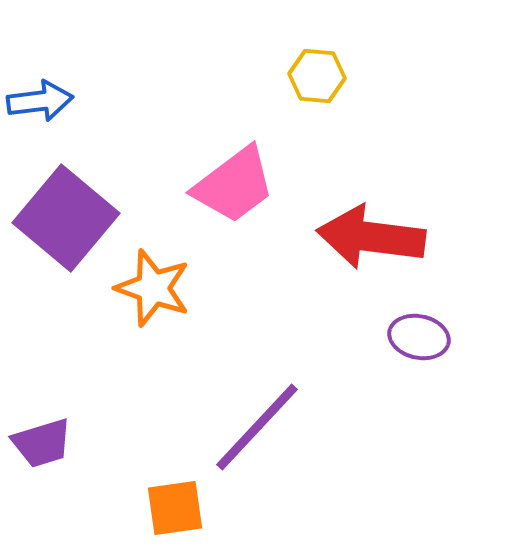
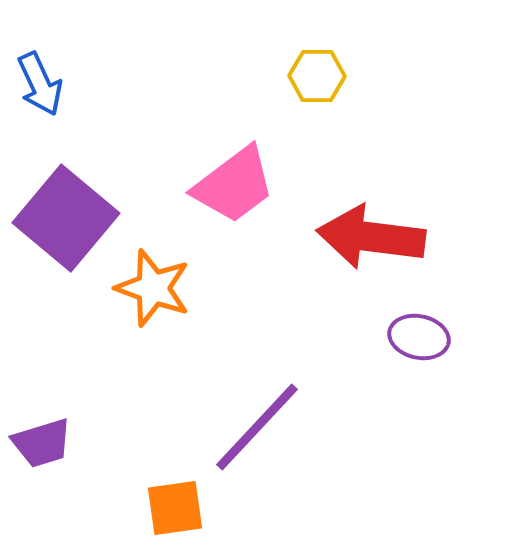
yellow hexagon: rotated 4 degrees counterclockwise
blue arrow: moved 17 px up; rotated 72 degrees clockwise
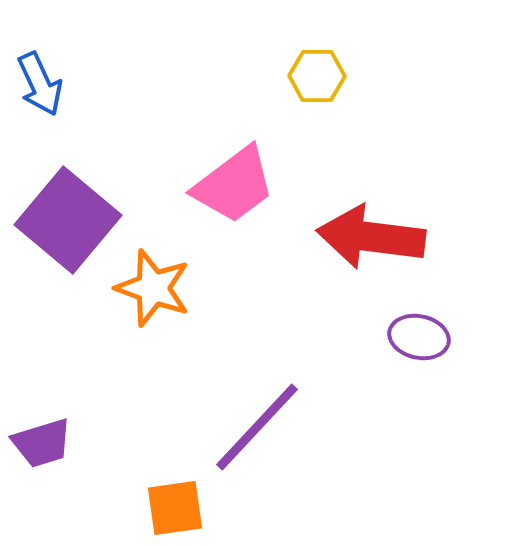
purple square: moved 2 px right, 2 px down
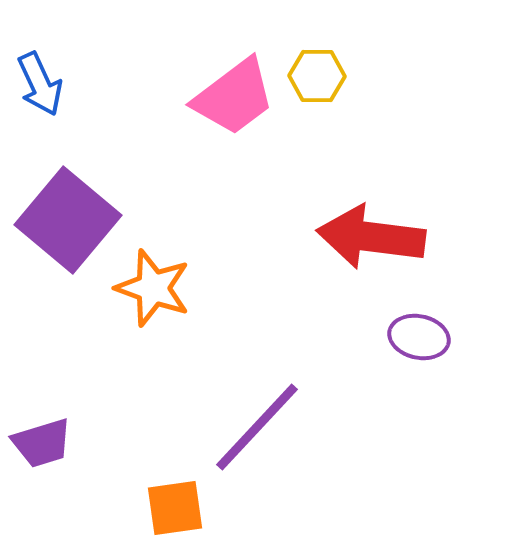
pink trapezoid: moved 88 px up
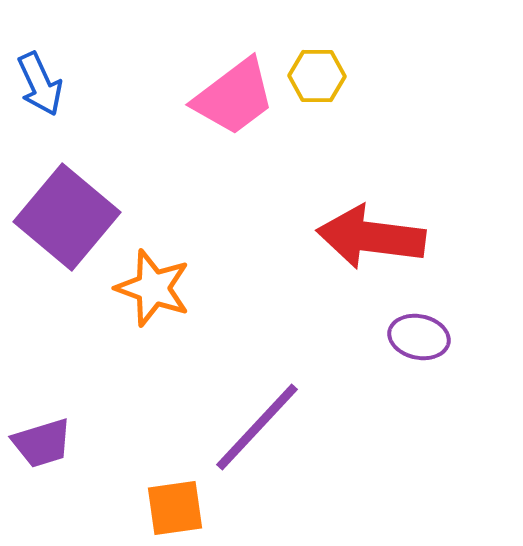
purple square: moved 1 px left, 3 px up
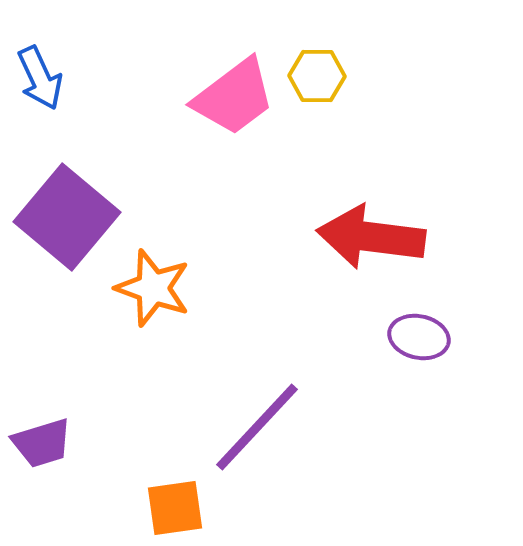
blue arrow: moved 6 px up
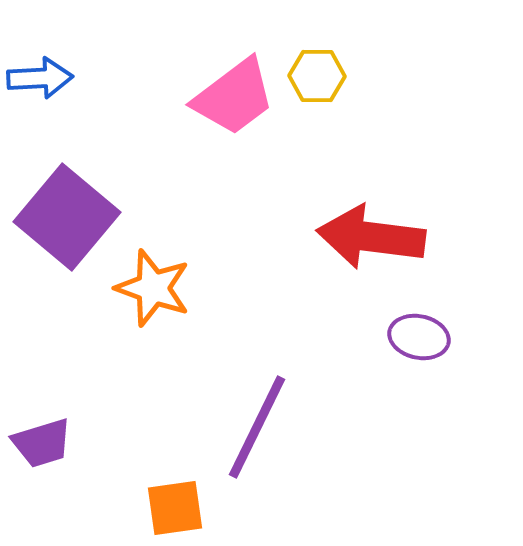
blue arrow: rotated 68 degrees counterclockwise
purple line: rotated 17 degrees counterclockwise
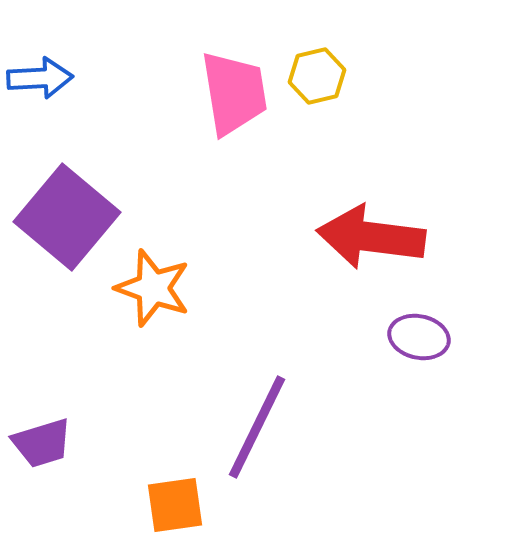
yellow hexagon: rotated 14 degrees counterclockwise
pink trapezoid: moved 4 px up; rotated 62 degrees counterclockwise
orange square: moved 3 px up
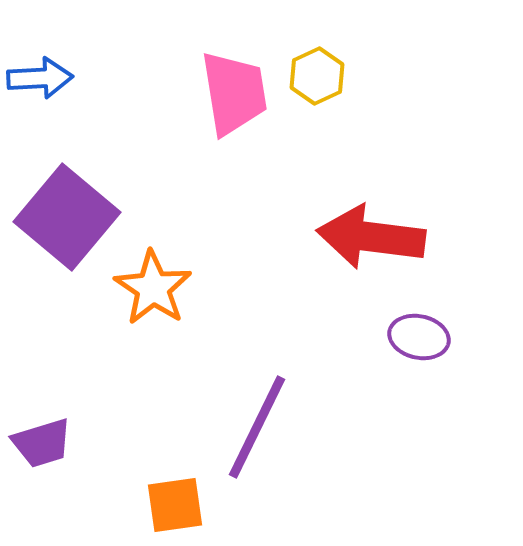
yellow hexagon: rotated 12 degrees counterclockwise
orange star: rotated 14 degrees clockwise
